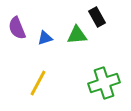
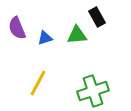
green cross: moved 11 px left, 8 px down
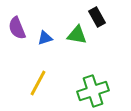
green triangle: rotated 15 degrees clockwise
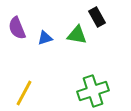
yellow line: moved 14 px left, 10 px down
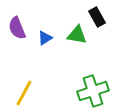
blue triangle: rotated 14 degrees counterclockwise
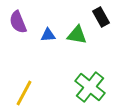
black rectangle: moved 4 px right
purple semicircle: moved 1 px right, 6 px up
blue triangle: moved 3 px right, 3 px up; rotated 28 degrees clockwise
green cross: moved 3 px left, 4 px up; rotated 32 degrees counterclockwise
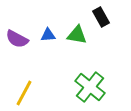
purple semicircle: moved 1 px left, 17 px down; rotated 40 degrees counterclockwise
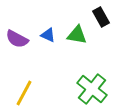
blue triangle: rotated 28 degrees clockwise
green cross: moved 2 px right, 2 px down
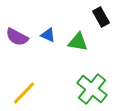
green triangle: moved 1 px right, 7 px down
purple semicircle: moved 2 px up
yellow line: rotated 16 degrees clockwise
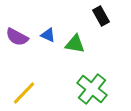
black rectangle: moved 1 px up
green triangle: moved 3 px left, 2 px down
